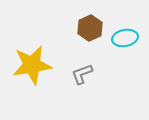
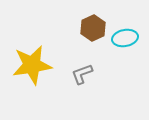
brown hexagon: moved 3 px right
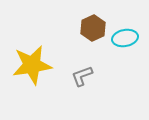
gray L-shape: moved 2 px down
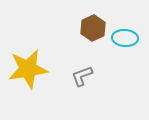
cyan ellipse: rotated 15 degrees clockwise
yellow star: moved 4 px left, 4 px down
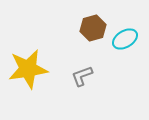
brown hexagon: rotated 10 degrees clockwise
cyan ellipse: moved 1 px down; rotated 35 degrees counterclockwise
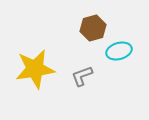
cyan ellipse: moved 6 px left, 12 px down; rotated 15 degrees clockwise
yellow star: moved 7 px right
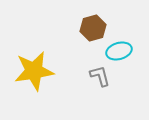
yellow star: moved 1 px left, 2 px down
gray L-shape: moved 18 px right; rotated 95 degrees clockwise
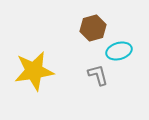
gray L-shape: moved 2 px left, 1 px up
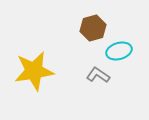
gray L-shape: rotated 40 degrees counterclockwise
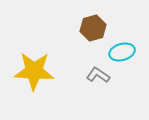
cyan ellipse: moved 3 px right, 1 px down
yellow star: rotated 12 degrees clockwise
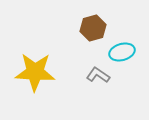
yellow star: moved 1 px right, 1 px down
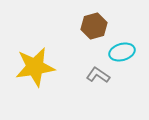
brown hexagon: moved 1 px right, 2 px up
yellow star: moved 5 px up; rotated 12 degrees counterclockwise
